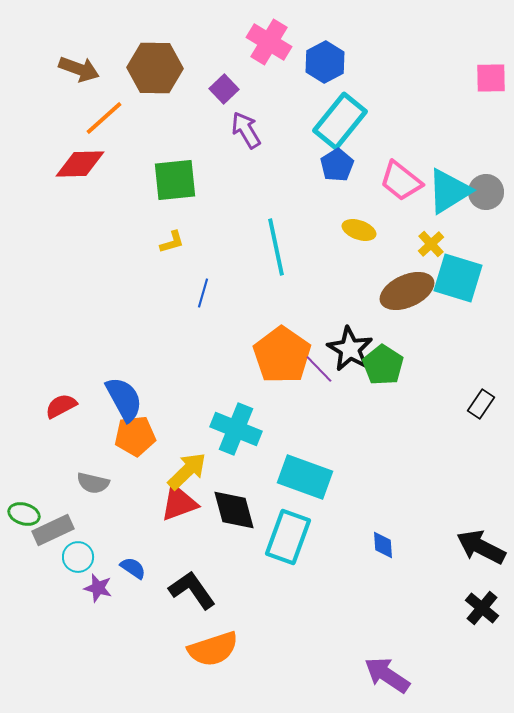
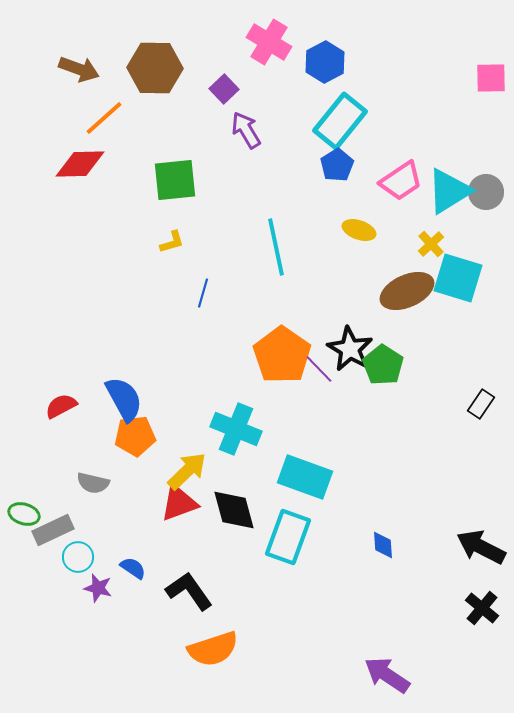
pink trapezoid at (401, 181): rotated 72 degrees counterclockwise
black L-shape at (192, 590): moved 3 px left, 1 px down
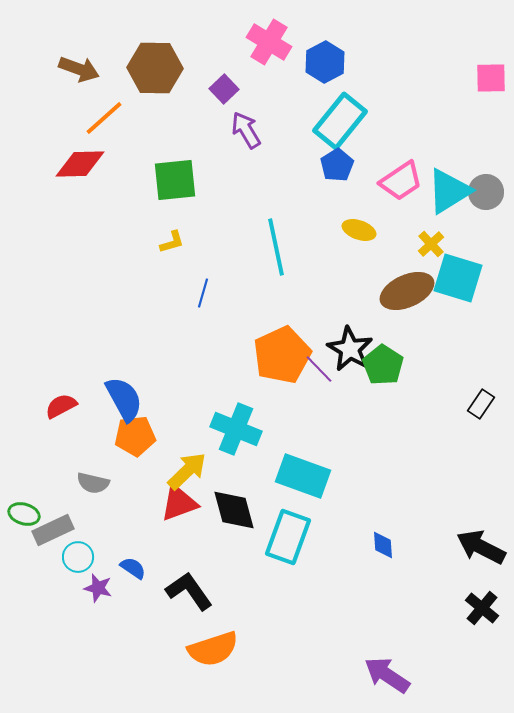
orange pentagon at (282, 355): rotated 12 degrees clockwise
cyan rectangle at (305, 477): moved 2 px left, 1 px up
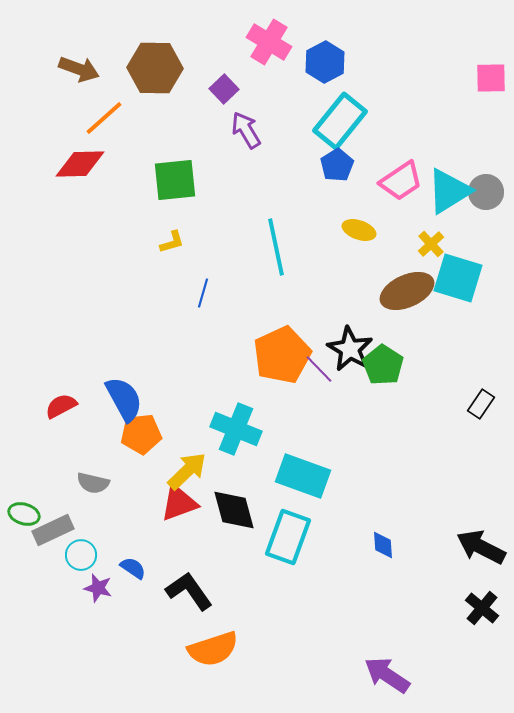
orange pentagon at (135, 436): moved 6 px right, 2 px up
cyan circle at (78, 557): moved 3 px right, 2 px up
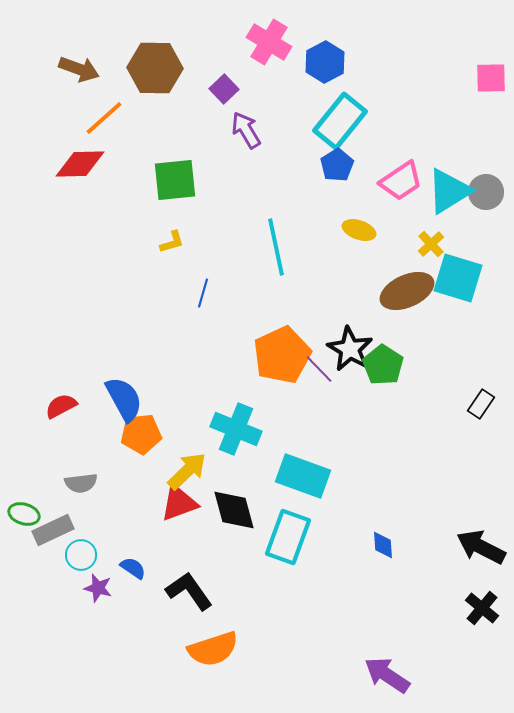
gray semicircle at (93, 483): moved 12 px left; rotated 20 degrees counterclockwise
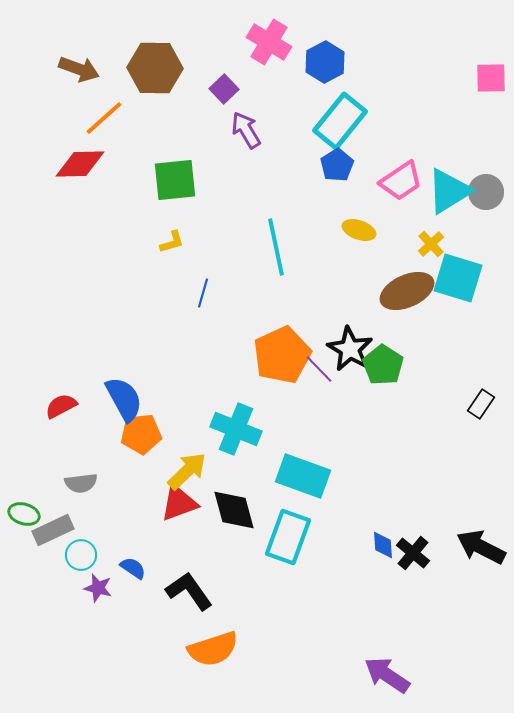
black cross at (482, 608): moved 69 px left, 55 px up
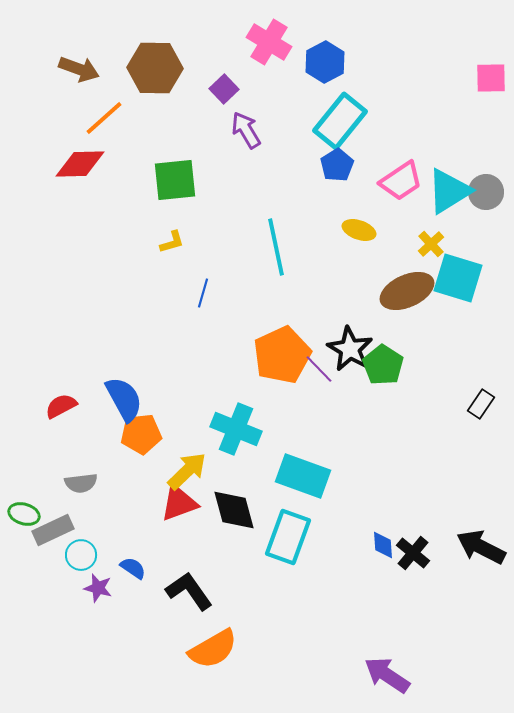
orange semicircle at (213, 649): rotated 12 degrees counterclockwise
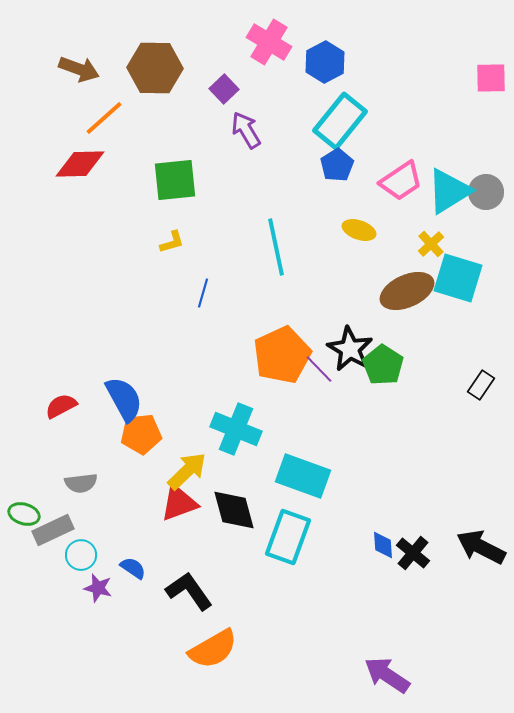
black rectangle at (481, 404): moved 19 px up
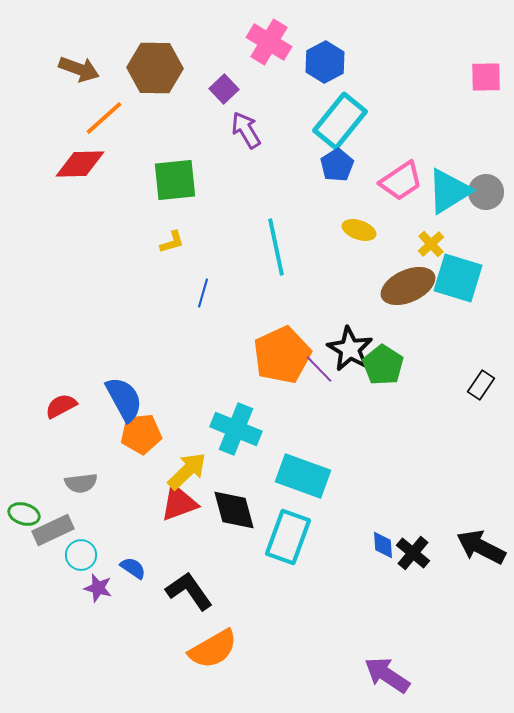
pink square at (491, 78): moved 5 px left, 1 px up
brown ellipse at (407, 291): moved 1 px right, 5 px up
